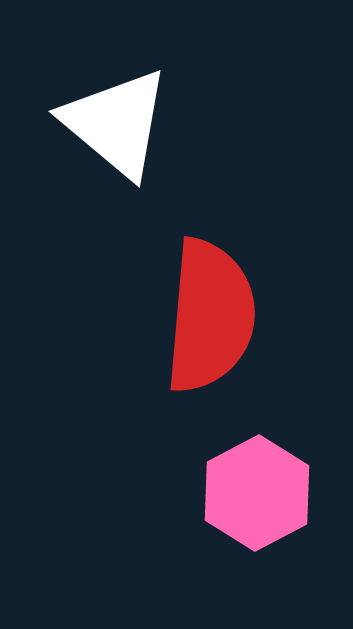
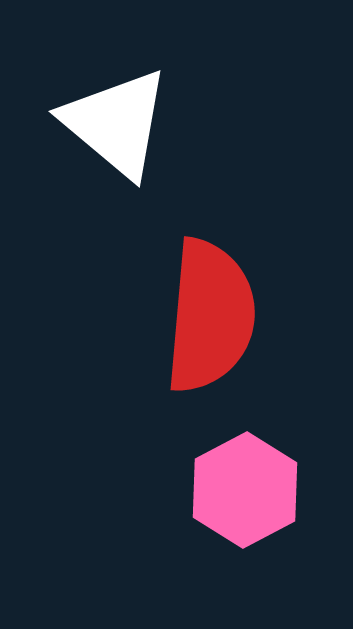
pink hexagon: moved 12 px left, 3 px up
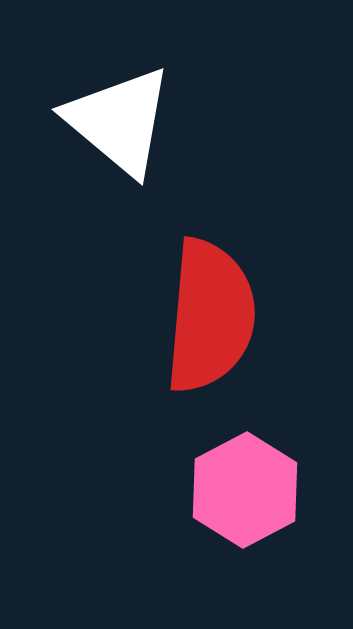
white triangle: moved 3 px right, 2 px up
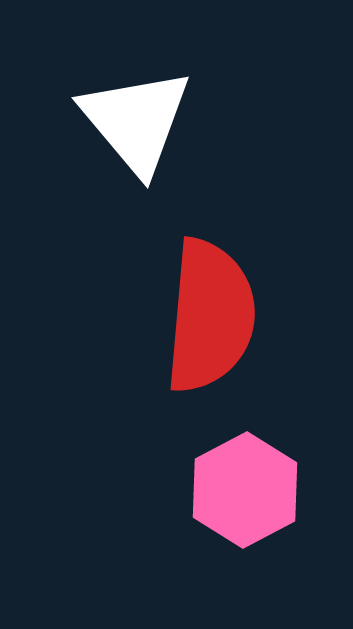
white triangle: moved 17 px right; rotated 10 degrees clockwise
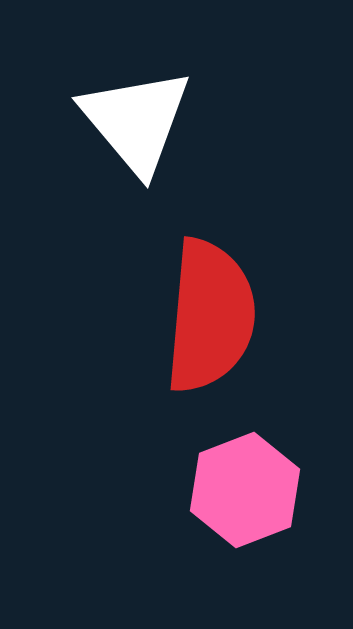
pink hexagon: rotated 7 degrees clockwise
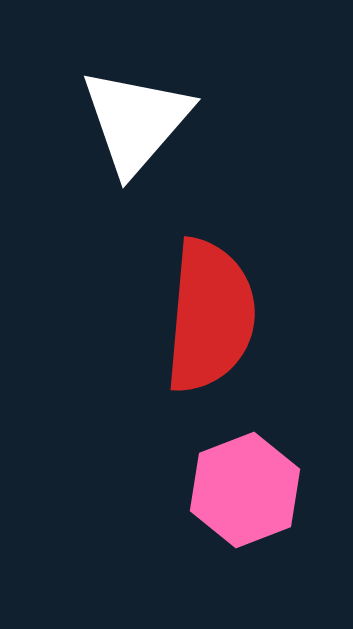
white triangle: rotated 21 degrees clockwise
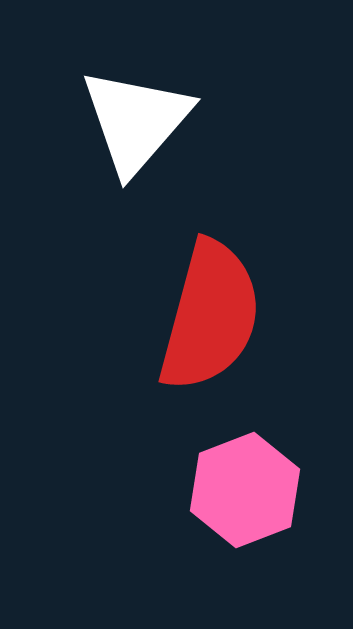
red semicircle: rotated 10 degrees clockwise
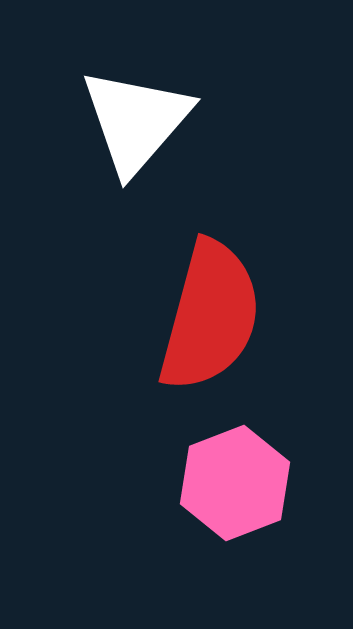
pink hexagon: moved 10 px left, 7 px up
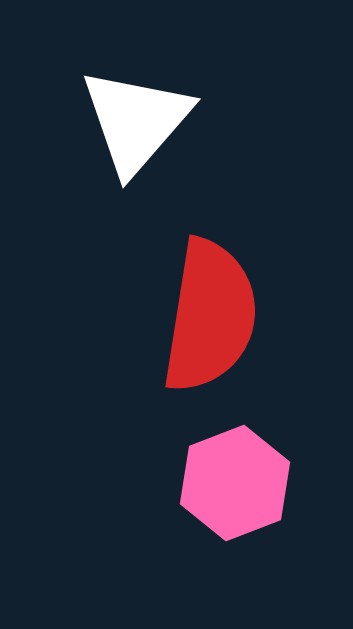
red semicircle: rotated 6 degrees counterclockwise
